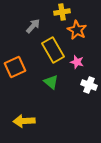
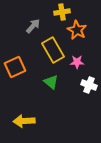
pink star: rotated 16 degrees counterclockwise
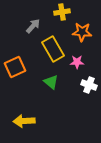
orange star: moved 5 px right, 2 px down; rotated 24 degrees counterclockwise
yellow rectangle: moved 1 px up
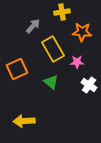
orange square: moved 2 px right, 2 px down
white cross: rotated 14 degrees clockwise
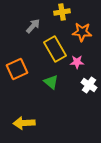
yellow rectangle: moved 2 px right
yellow arrow: moved 2 px down
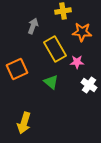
yellow cross: moved 1 px right, 1 px up
gray arrow: rotated 21 degrees counterclockwise
yellow arrow: rotated 70 degrees counterclockwise
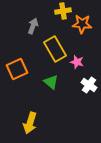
orange star: moved 8 px up
pink star: rotated 16 degrees clockwise
yellow arrow: moved 6 px right
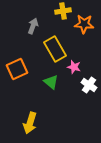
orange star: moved 2 px right
pink star: moved 3 px left, 5 px down
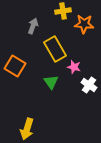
orange square: moved 2 px left, 3 px up; rotated 35 degrees counterclockwise
green triangle: rotated 14 degrees clockwise
yellow arrow: moved 3 px left, 6 px down
